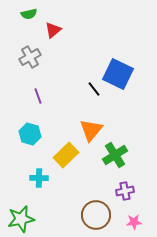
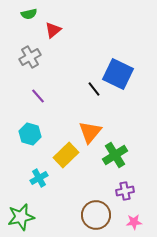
purple line: rotated 21 degrees counterclockwise
orange triangle: moved 1 px left, 2 px down
cyan cross: rotated 30 degrees counterclockwise
green star: moved 2 px up
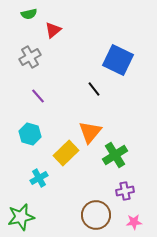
blue square: moved 14 px up
yellow rectangle: moved 2 px up
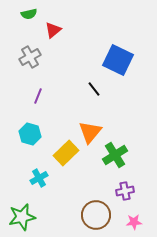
purple line: rotated 63 degrees clockwise
green star: moved 1 px right
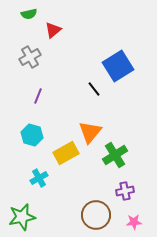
blue square: moved 6 px down; rotated 32 degrees clockwise
cyan hexagon: moved 2 px right, 1 px down
yellow rectangle: rotated 15 degrees clockwise
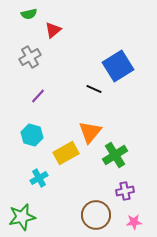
black line: rotated 28 degrees counterclockwise
purple line: rotated 21 degrees clockwise
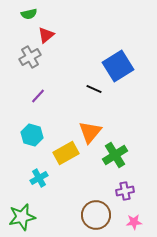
red triangle: moved 7 px left, 5 px down
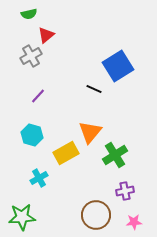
gray cross: moved 1 px right, 1 px up
green star: rotated 8 degrees clockwise
